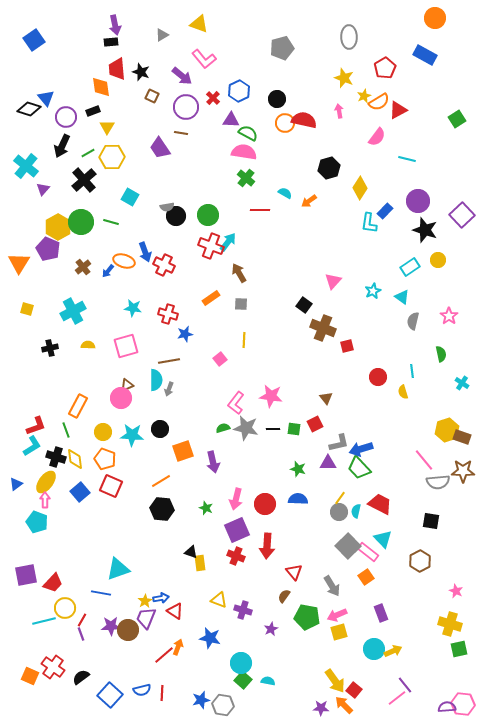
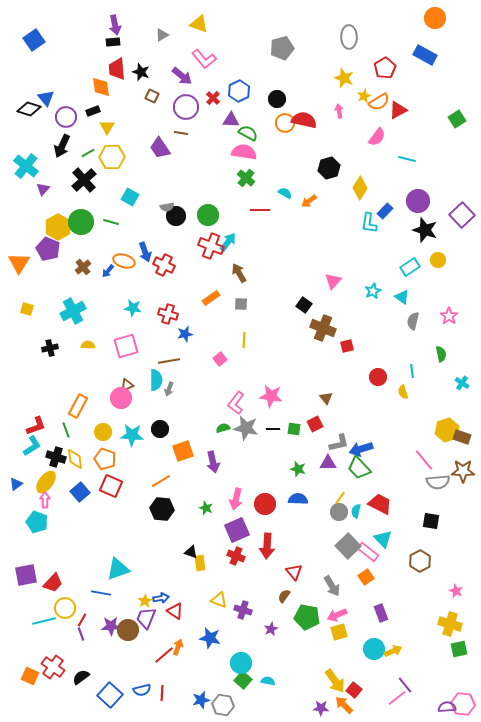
black rectangle at (111, 42): moved 2 px right
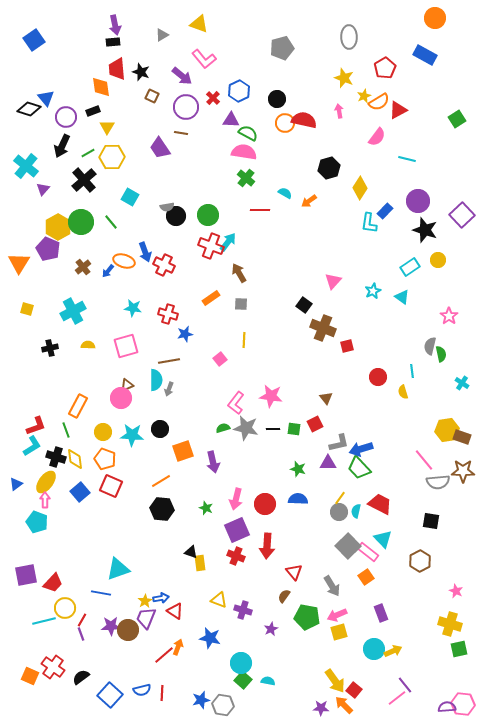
green line at (111, 222): rotated 35 degrees clockwise
gray semicircle at (413, 321): moved 17 px right, 25 px down
yellow hexagon at (447, 430): rotated 10 degrees clockwise
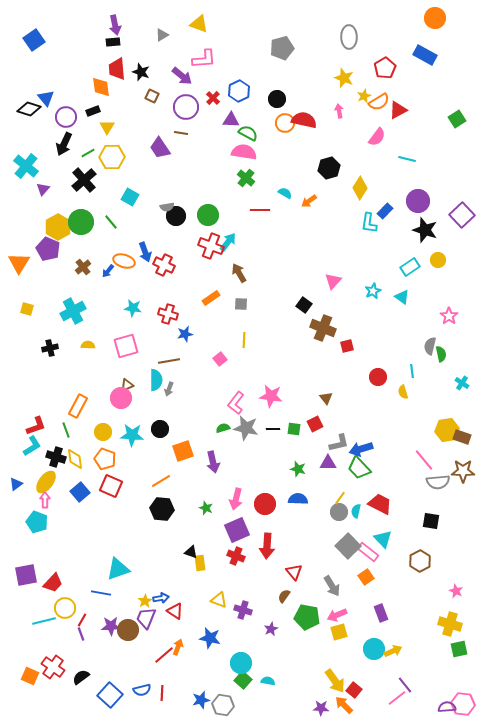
pink L-shape at (204, 59): rotated 55 degrees counterclockwise
black arrow at (62, 146): moved 2 px right, 2 px up
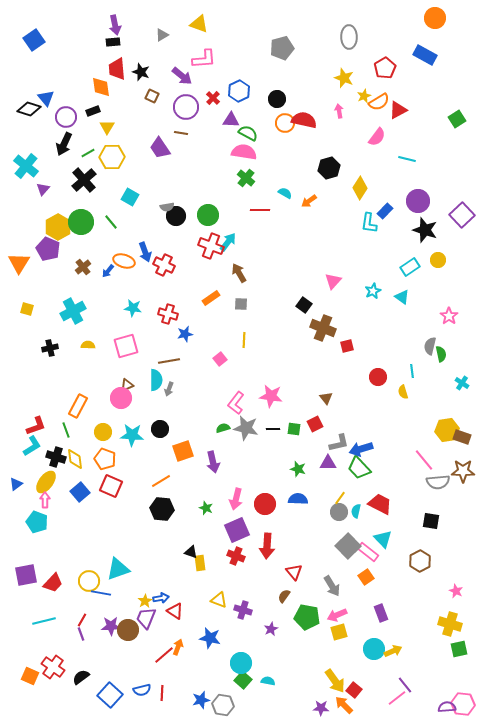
yellow circle at (65, 608): moved 24 px right, 27 px up
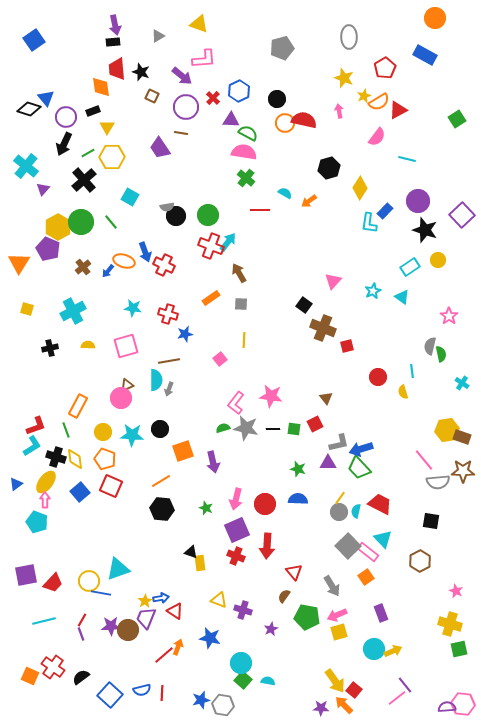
gray triangle at (162, 35): moved 4 px left, 1 px down
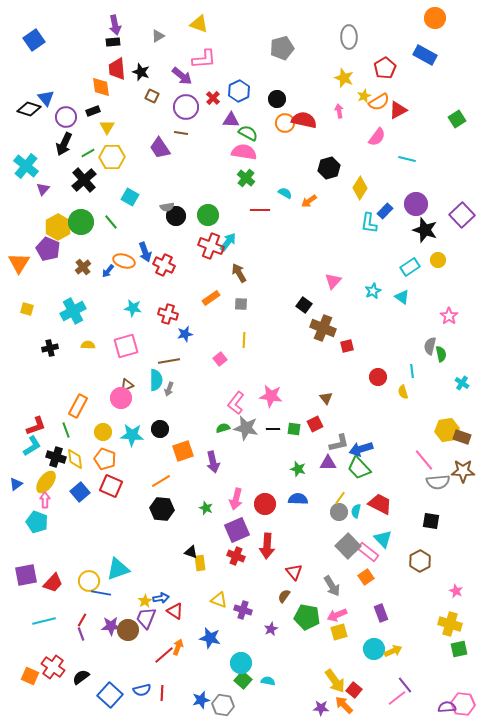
purple circle at (418, 201): moved 2 px left, 3 px down
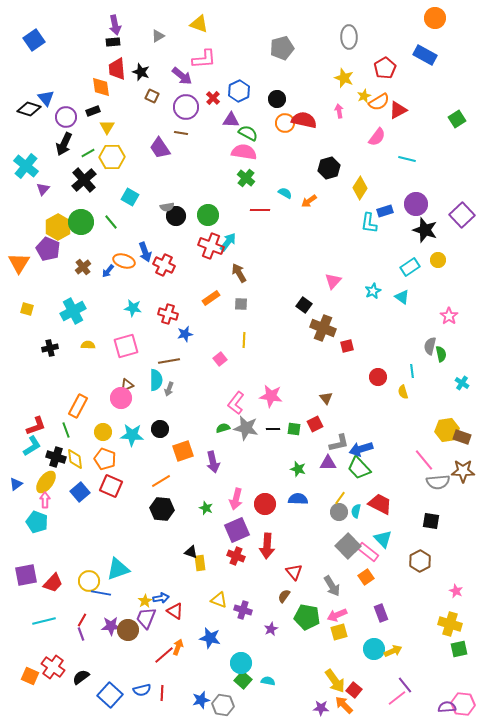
blue rectangle at (385, 211): rotated 28 degrees clockwise
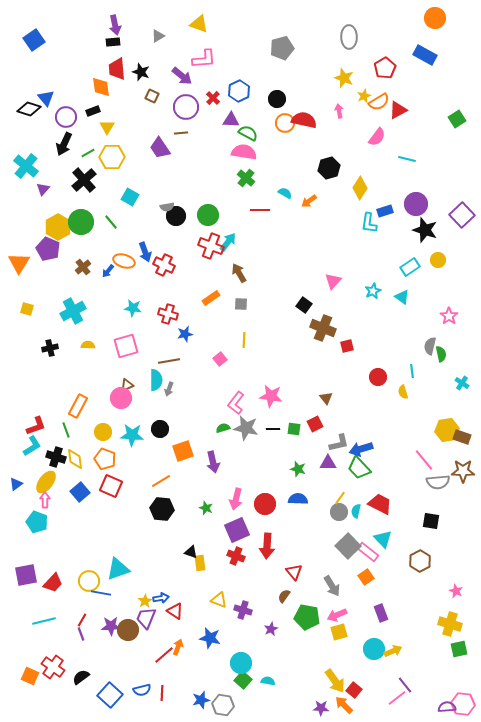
brown line at (181, 133): rotated 16 degrees counterclockwise
